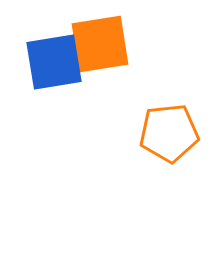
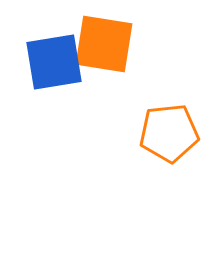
orange square: moved 4 px right; rotated 18 degrees clockwise
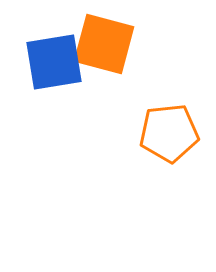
orange square: rotated 6 degrees clockwise
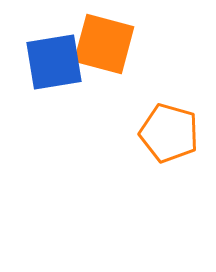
orange pentagon: rotated 22 degrees clockwise
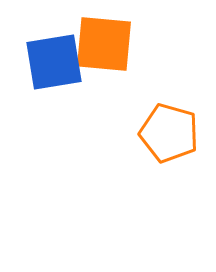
orange square: rotated 10 degrees counterclockwise
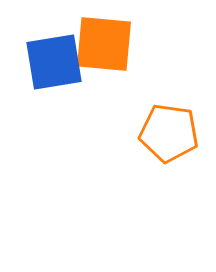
orange pentagon: rotated 8 degrees counterclockwise
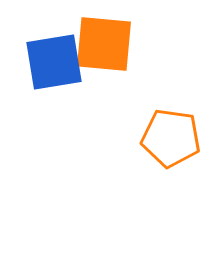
orange pentagon: moved 2 px right, 5 px down
